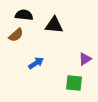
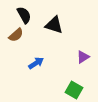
black semicircle: rotated 54 degrees clockwise
black triangle: rotated 12 degrees clockwise
purple triangle: moved 2 px left, 2 px up
green square: moved 7 px down; rotated 24 degrees clockwise
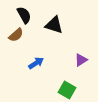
purple triangle: moved 2 px left, 3 px down
green square: moved 7 px left
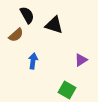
black semicircle: moved 3 px right
blue arrow: moved 3 px left, 2 px up; rotated 49 degrees counterclockwise
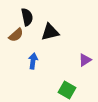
black semicircle: moved 2 px down; rotated 18 degrees clockwise
black triangle: moved 4 px left, 7 px down; rotated 30 degrees counterclockwise
purple triangle: moved 4 px right
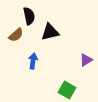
black semicircle: moved 2 px right, 1 px up
purple triangle: moved 1 px right
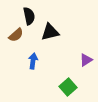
green square: moved 1 px right, 3 px up; rotated 18 degrees clockwise
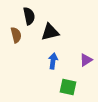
brown semicircle: rotated 63 degrees counterclockwise
blue arrow: moved 20 px right
green square: rotated 36 degrees counterclockwise
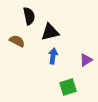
brown semicircle: moved 1 px right, 6 px down; rotated 49 degrees counterclockwise
blue arrow: moved 5 px up
green square: rotated 30 degrees counterclockwise
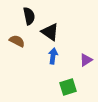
black triangle: rotated 48 degrees clockwise
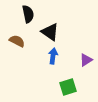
black semicircle: moved 1 px left, 2 px up
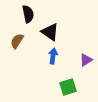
brown semicircle: rotated 84 degrees counterclockwise
